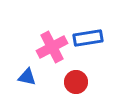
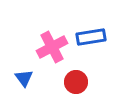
blue rectangle: moved 3 px right, 1 px up
blue triangle: moved 3 px left, 1 px down; rotated 42 degrees clockwise
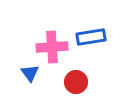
pink cross: rotated 24 degrees clockwise
blue triangle: moved 6 px right, 5 px up
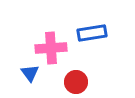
blue rectangle: moved 1 px right, 4 px up
pink cross: moved 1 px left, 1 px down
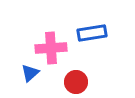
blue triangle: rotated 24 degrees clockwise
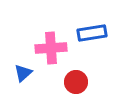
blue triangle: moved 7 px left
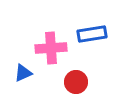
blue rectangle: moved 1 px down
blue triangle: rotated 18 degrees clockwise
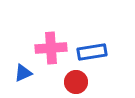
blue rectangle: moved 18 px down
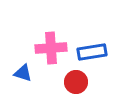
blue triangle: rotated 42 degrees clockwise
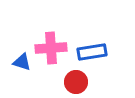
blue triangle: moved 1 px left, 11 px up
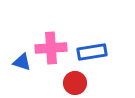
red circle: moved 1 px left, 1 px down
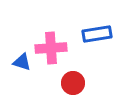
blue rectangle: moved 5 px right, 18 px up
red circle: moved 2 px left
